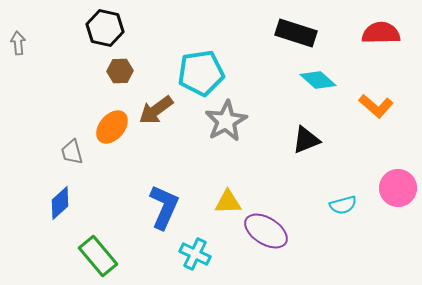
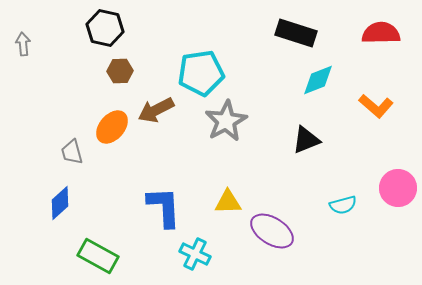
gray arrow: moved 5 px right, 1 px down
cyan diamond: rotated 63 degrees counterclockwise
brown arrow: rotated 9 degrees clockwise
blue L-shape: rotated 27 degrees counterclockwise
purple ellipse: moved 6 px right
green rectangle: rotated 21 degrees counterclockwise
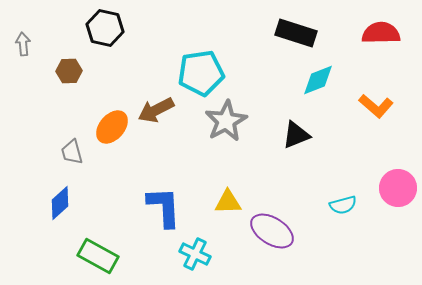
brown hexagon: moved 51 px left
black triangle: moved 10 px left, 5 px up
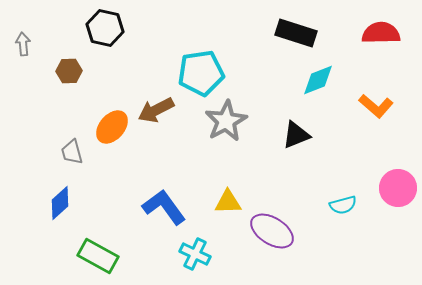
blue L-shape: rotated 33 degrees counterclockwise
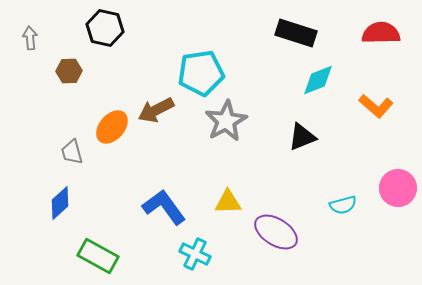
gray arrow: moved 7 px right, 6 px up
black triangle: moved 6 px right, 2 px down
purple ellipse: moved 4 px right, 1 px down
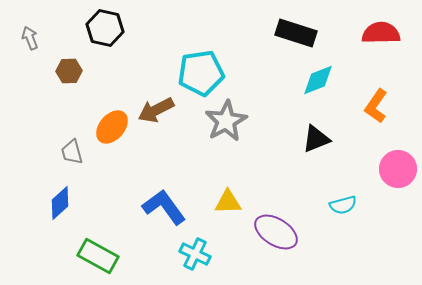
gray arrow: rotated 15 degrees counterclockwise
orange L-shape: rotated 84 degrees clockwise
black triangle: moved 14 px right, 2 px down
pink circle: moved 19 px up
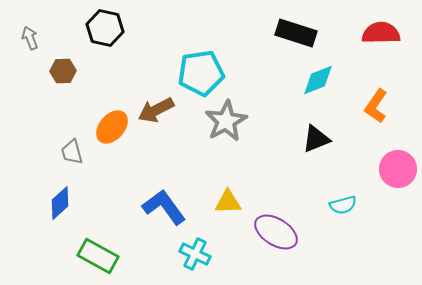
brown hexagon: moved 6 px left
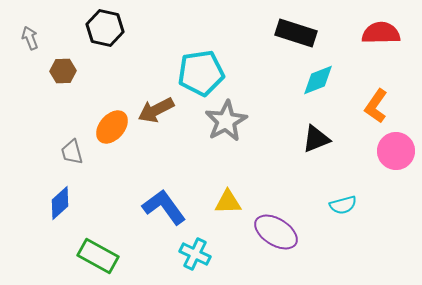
pink circle: moved 2 px left, 18 px up
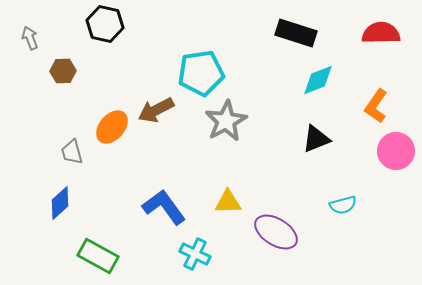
black hexagon: moved 4 px up
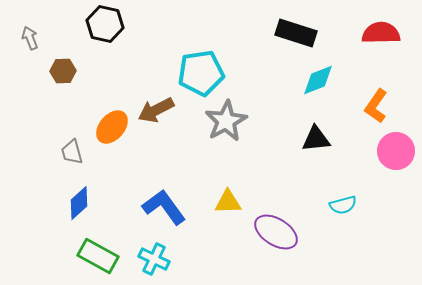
black triangle: rotated 16 degrees clockwise
blue diamond: moved 19 px right
cyan cross: moved 41 px left, 5 px down
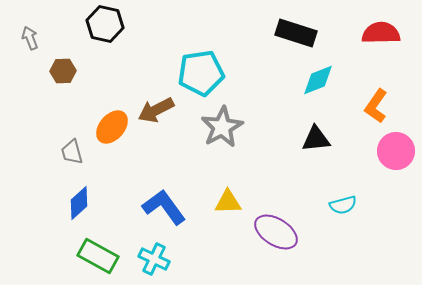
gray star: moved 4 px left, 6 px down
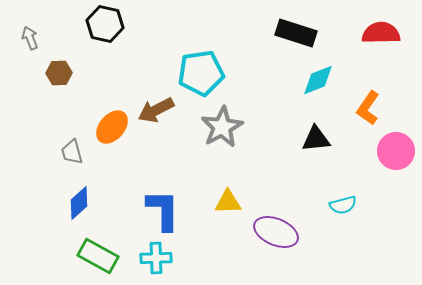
brown hexagon: moved 4 px left, 2 px down
orange L-shape: moved 8 px left, 2 px down
blue L-shape: moved 1 px left, 3 px down; rotated 36 degrees clockwise
purple ellipse: rotated 9 degrees counterclockwise
cyan cross: moved 2 px right, 1 px up; rotated 28 degrees counterclockwise
